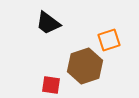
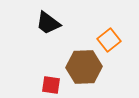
orange square: rotated 20 degrees counterclockwise
brown hexagon: moved 1 px left, 1 px down; rotated 16 degrees clockwise
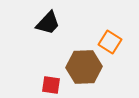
black trapezoid: rotated 84 degrees counterclockwise
orange square: moved 1 px right, 2 px down; rotated 20 degrees counterclockwise
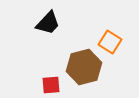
brown hexagon: rotated 12 degrees counterclockwise
red square: rotated 12 degrees counterclockwise
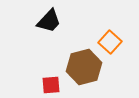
black trapezoid: moved 1 px right, 2 px up
orange square: rotated 10 degrees clockwise
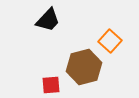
black trapezoid: moved 1 px left, 1 px up
orange square: moved 1 px up
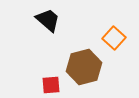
black trapezoid: rotated 92 degrees counterclockwise
orange square: moved 4 px right, 3 px up
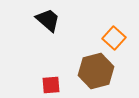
brown hexagon: moved 12 px right, 4 px down
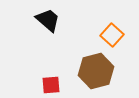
orange square: moved 2 px left, 3 px up
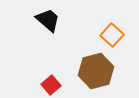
red square: rotated 36 degrees counterclockwise
